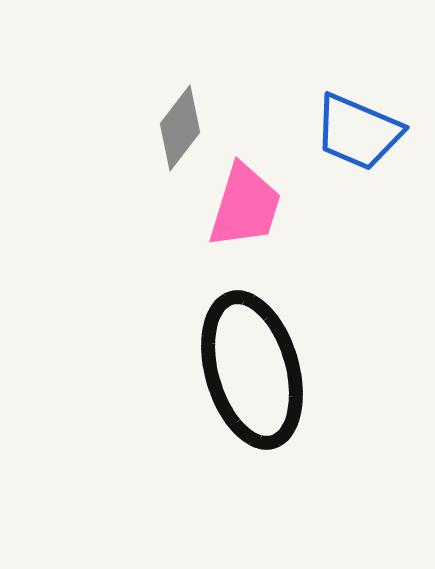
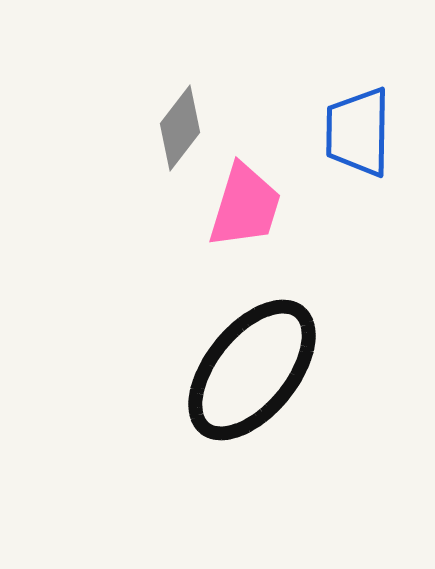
blue trapezoid: rotated 68 degrees clockwise
black ellipse: rotated 55 degrees clockwise
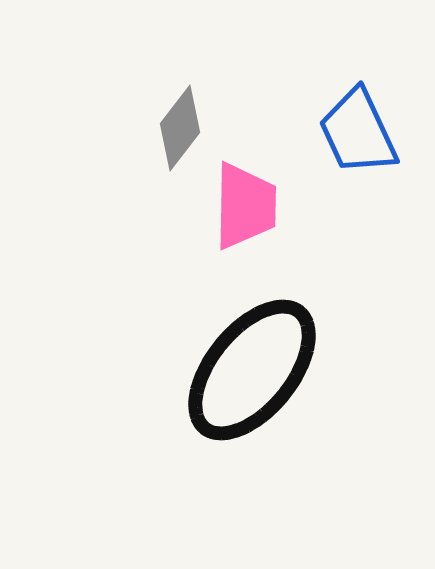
blue trapezoid: rotated 26 degrees counterclockwise
pink trapezoid: rotated 16 degrees counterclockwise
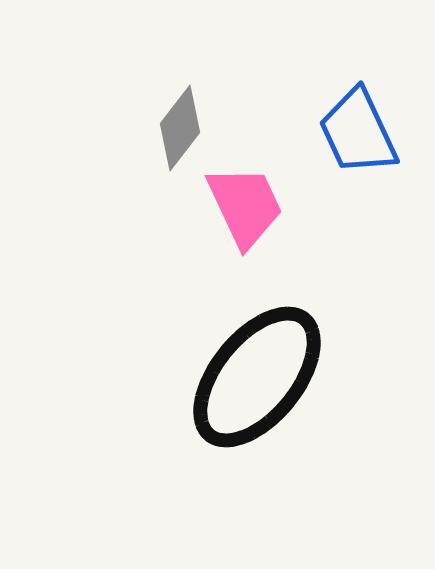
pink trapezoid: rotated 26 degrees counterclockwise
black ellipse: moved 5 px right, 7 px down
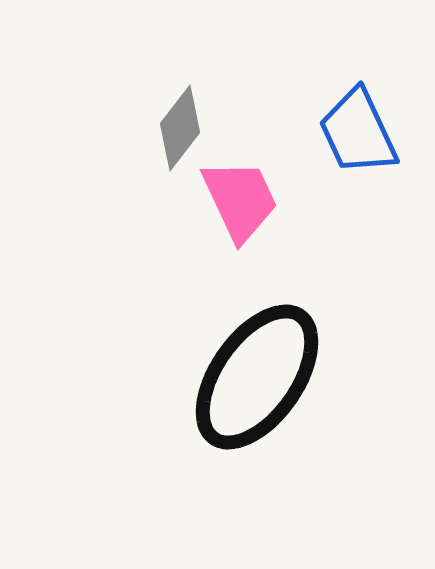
pink trapezoid: moved 5 px left, 6 px up
black ellipse: rotated 4 degrees counterclockwise
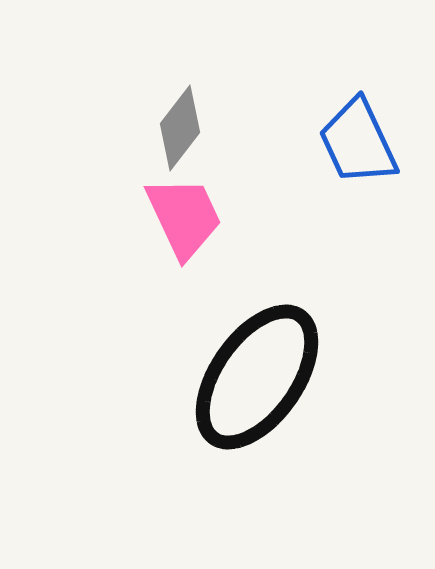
blue trapezoid: moved 10 px down
pink trapezoid: moved 56 px left, 17 px down
